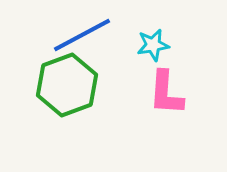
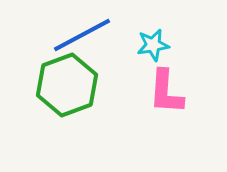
pink L-shape: moved 1 px up
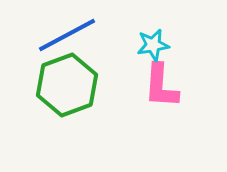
blue line: moved 15 px left
pink L-shape: moved 5 px left, 6 px up
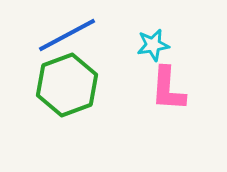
pink L-shape: moved 7 px right, 3 px down
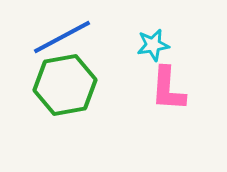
blue line: moved 5 px left, 2 px down
green hexagon: moved 2 px left; rotated 10 degrees clockwise
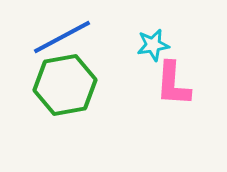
pink L-shape: moved 5 px right, 5 px up
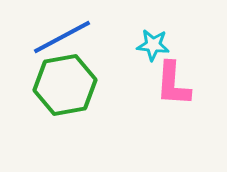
cyan star: rotated 16 degrees clockwise
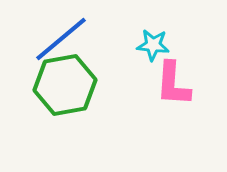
blue line: moved 1 px left, 2 px down; rotated 12 degrees counterclockwise
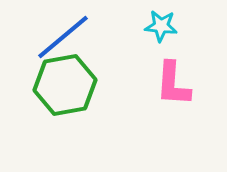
blue line: moved 2 px right, 2 px up
cyan star: moved 8 px right, 19 px up
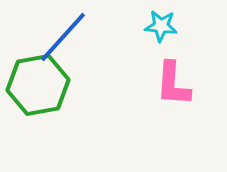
blue line: rotated 8 degrees counterclockwise
green hexagon: moved 27 px left
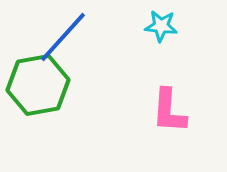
pink L-shape: moved 4 px left, 27 px down
